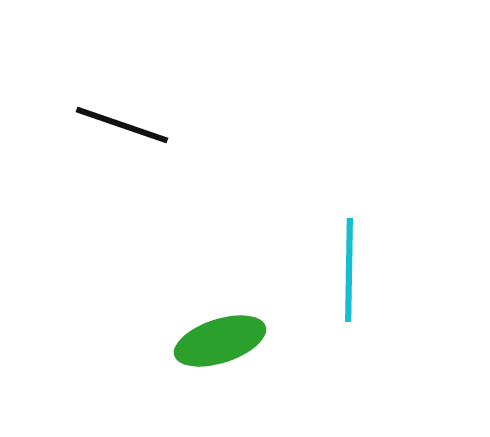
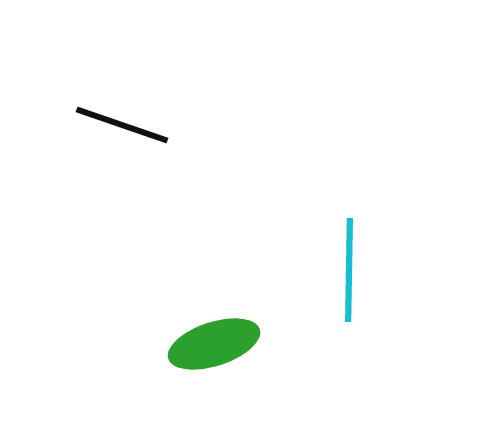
green ellipse: moved 6 px left, 3 px down
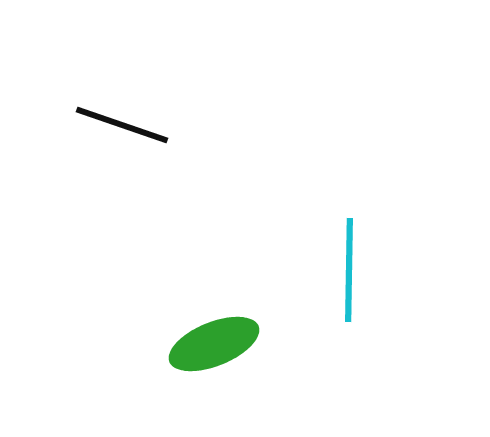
green ellipse: rotated 4 degrees counterclockwise
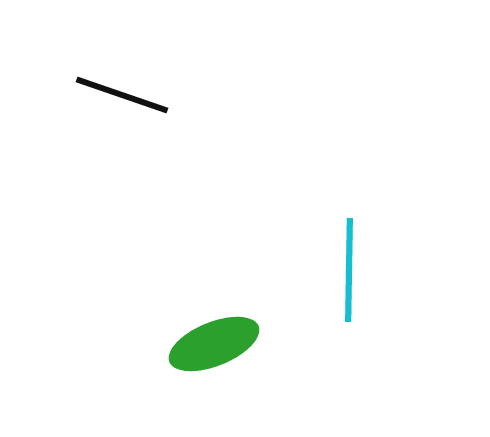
black line: moved 30 px up
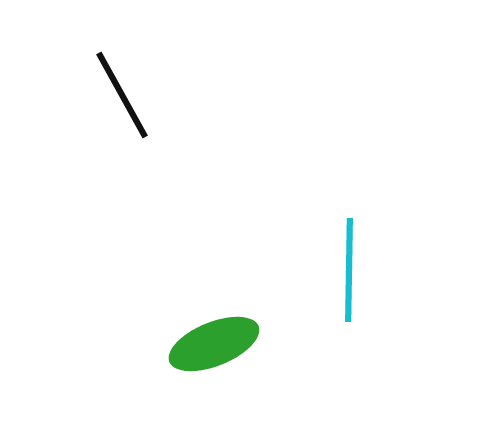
black line: rotated 42 degrees clockwise
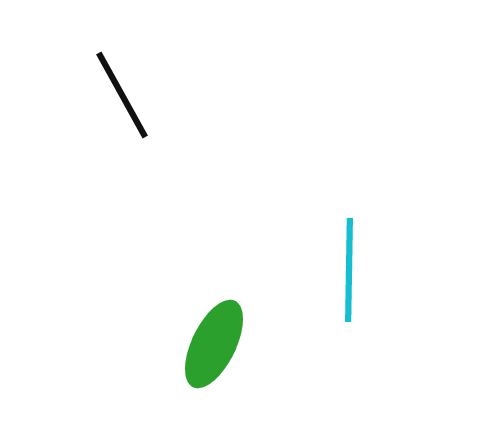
green ellipse: rotated 42 degrees counterclockwise
